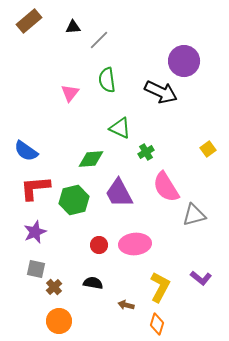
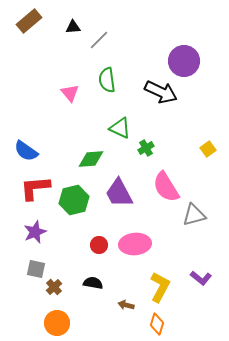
pink triangle: rotated 18 degrees counterclockwise
green cross: moved 4 px up
orange circle: moved 2 px left, 2 px down
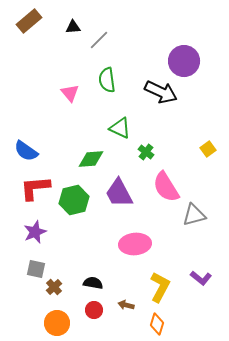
green cross: moved 4 px down; rotated 21 degrees counterclockwise
red circle: moved 5 px left, 65 px down
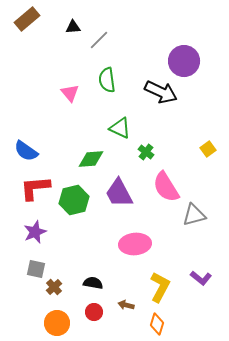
brown rectangle: moved 2 px left, 2 px up
red circle: moved 2 px down
